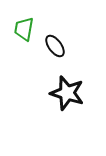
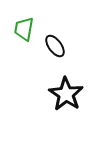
black star: moved 1 px left, 1 px down; rotated 16 degrees clockwise
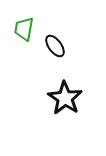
black star: moved 1 px left, 4 px down
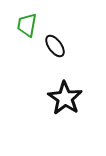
green trapezoid: moved 3 px right, 4 px up
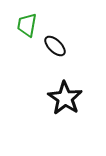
black ellipse: rotated 10 degrees counterclockwise
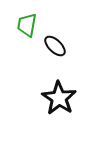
black star: moved 6 px left
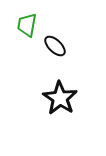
black star: moved 1 px right
